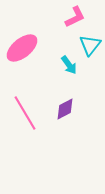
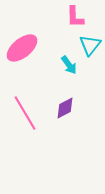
pink L-shape: rotated 115 degrees clockwise
purple diamond: moved 1 px up
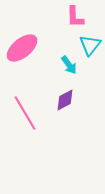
purple diamond: moved 8 px up
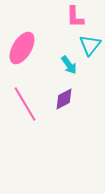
pink ellipse: rotated 20 degrees counterclockwise
purple diamond: moved 1 px left, 1 px up
pink line: moved 9 px up
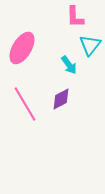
purple diamond: moved 3 px left
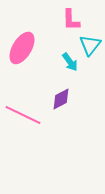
pink L-shape: moved 4 px left, 3 px down
cyan arrow: moved 1 px right, 3 px up
pink line: moved 2 px left, 11 px down; rotated 33 degrees counterclockwise
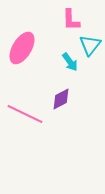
pink line: moved 2 px right, 1 px up
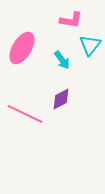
pink L-shape: rotated 80 degrees counterclockwise
cyan arrow: moved 8 px left, 2 px up
